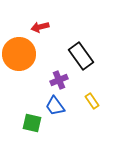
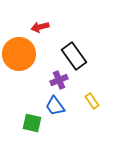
black rectangle: moved 7 px left
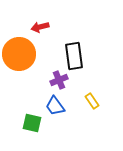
black rectangle: rotated 28 degrees clockwise
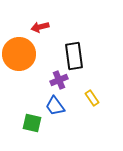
yellow rectangle: moved 3 px up
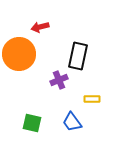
black rectangle: moved 4 px right; rotated 20 degrees clockwise
yellow rectangle: moved 1 px down; rotated 56 degrees counterclockwise
blue trapezoid: moved 17 px right, 16 px down
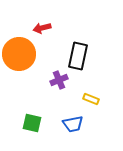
red arrow: moved 2 px right, 1 px down
yellow rectangle: moved 1 px left; rotated 21 degrees clockwise
blue trapezoid: moved 1 px right, 2 px down; rotated 65 degrees counterclockwise
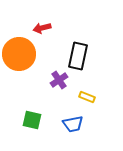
purple cross: rotated 12 degrees counterclockwise
yellow rectangle: moved 4 px left, 2 px up
green square: moved 3 px up
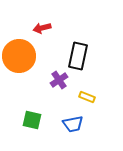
orange circle: moved 2 px down
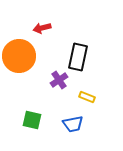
black rectangle: moved 1 px down
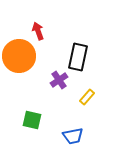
red arrow: moved 4 px left, 3 px down; rotated 84 degrees clockwise
yellow rectangle: rotated 70 degrees counterclockwise
blue trapezoid: moved 12 px down
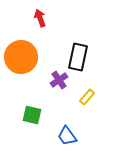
red arrow: moved 2 px right, 13 px up
orange circle: moved 2 px right, 1 px down
green square: moved 5 px up
blue trapezoid: moved 6 px left; rotated 65 degrees clockwise
